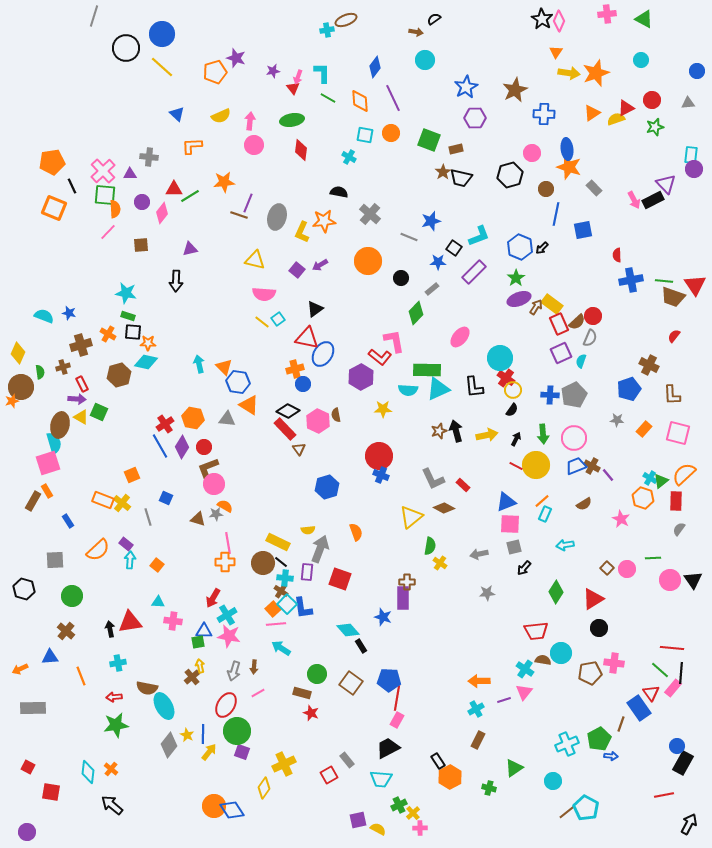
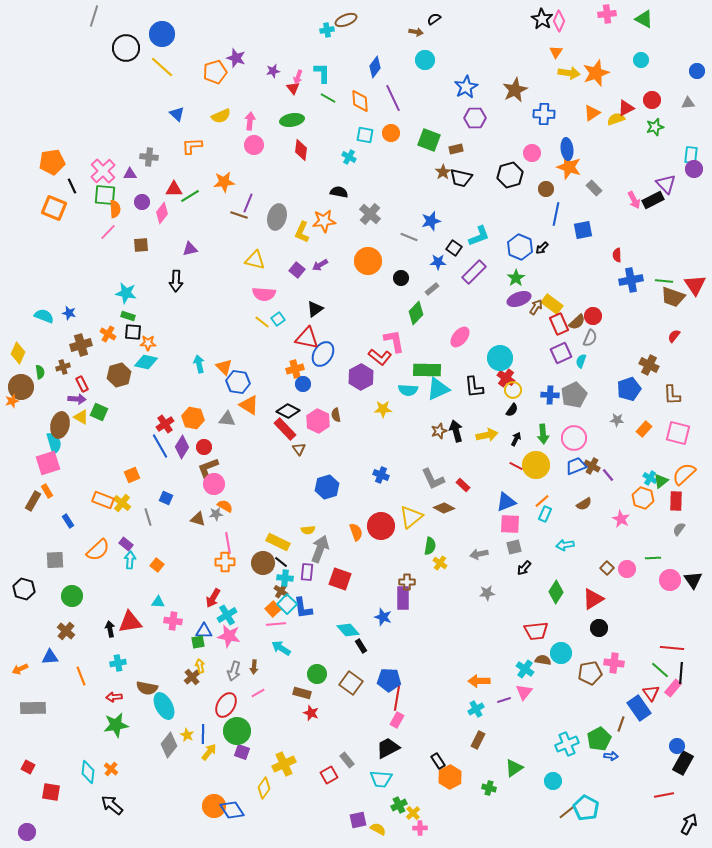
red circle at (379, 456): moved 2 px right, 70 px down
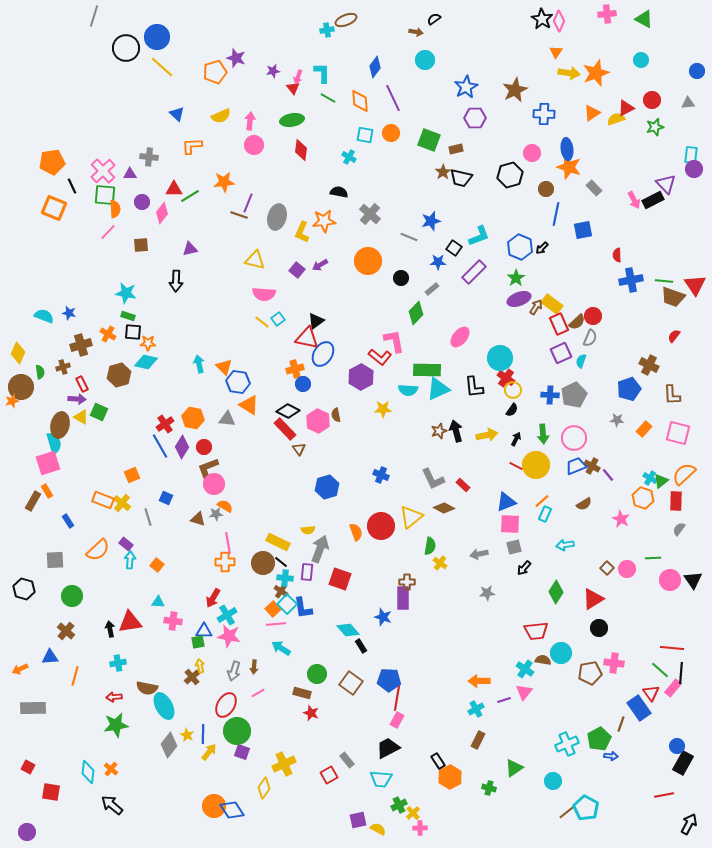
blue circle at (162, 34): moved 5 px left, 3 px down
black triangle at (315, 309): moved 1 px right, 12 px down
orange line at (81, 676): moved 6 px left; rotated 36 degrees clockwise
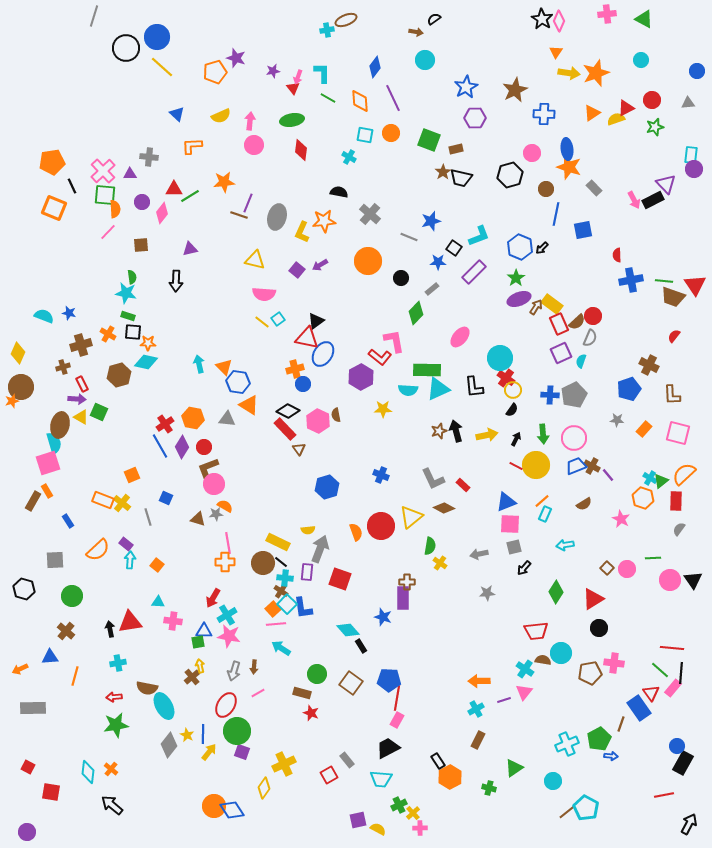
green semicircle at (40, 372): moved 92 px right, 95 px up
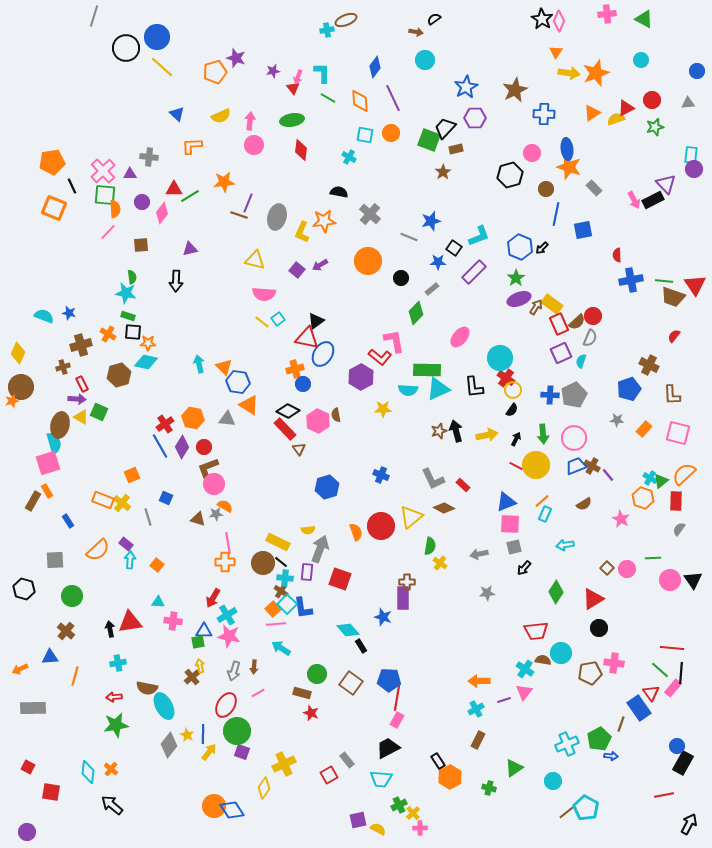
black trapezoid at (461, 178): moved 16 px left, 50 px up; rotated 120 degrees clockwise
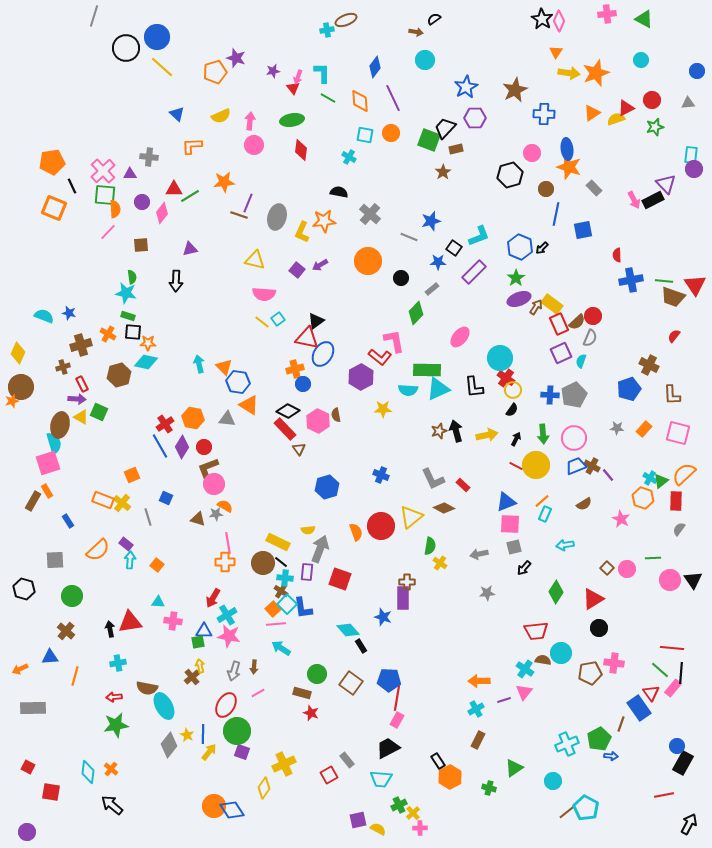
gray star at (617, 420): moved 8 px down
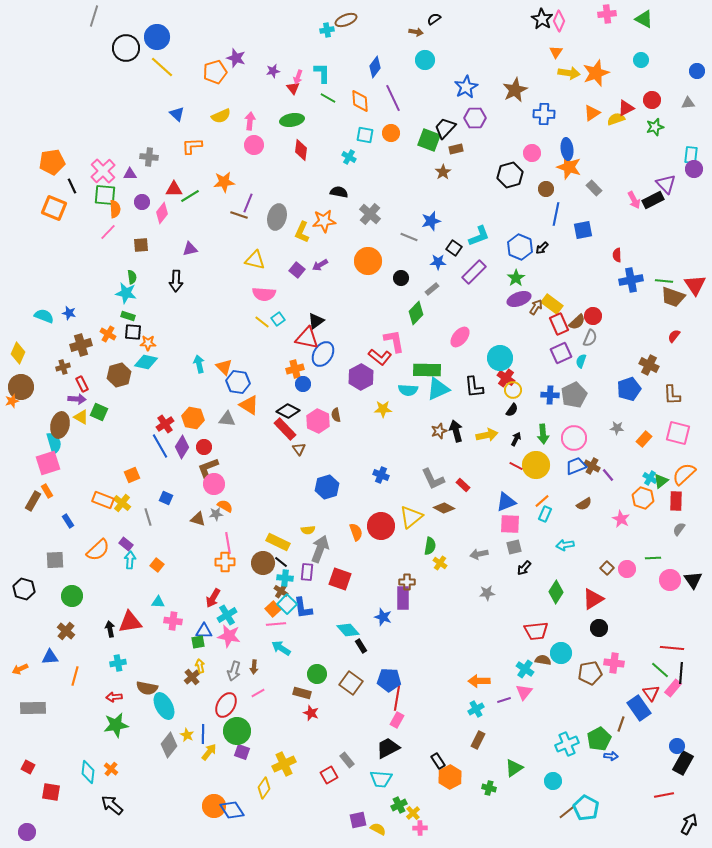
orange rectangle at (644, 429): moved 10 px down
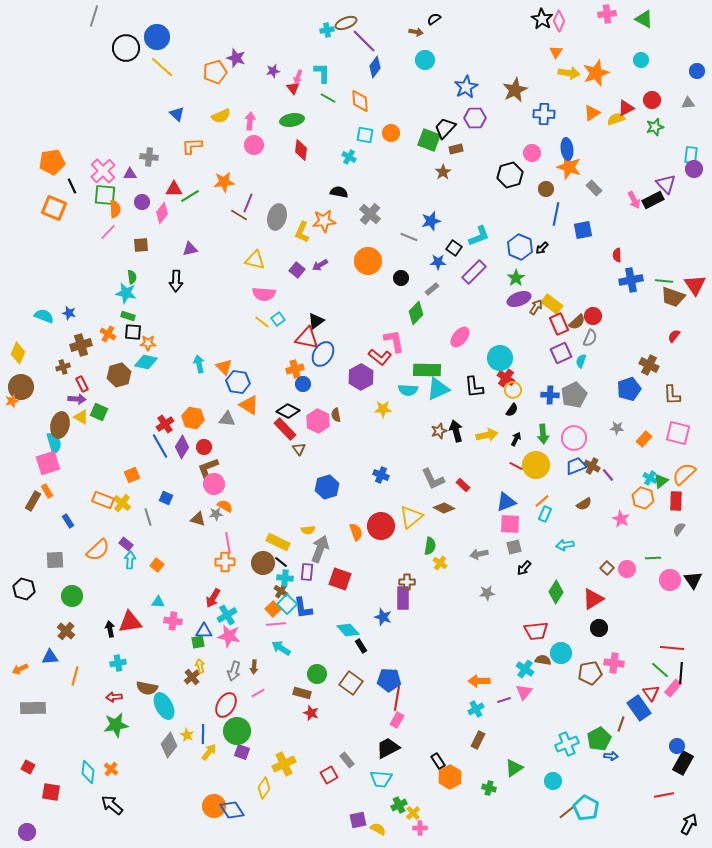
brown ellipse at (346, 20): moved 3 px down
purple line at (393, 98): moved 29 px left, 57 px up; rotated 20 degrees counterclockwise
brown line at (239, 215): rotated 12 degrees clockwise
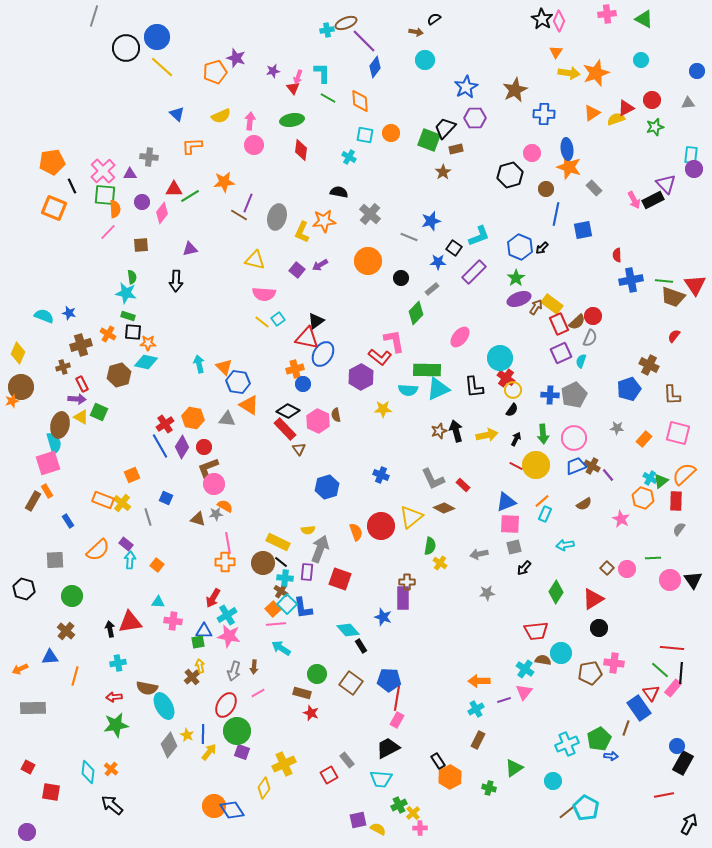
brown line at (621, 724): moved 5 px right, 4 px down
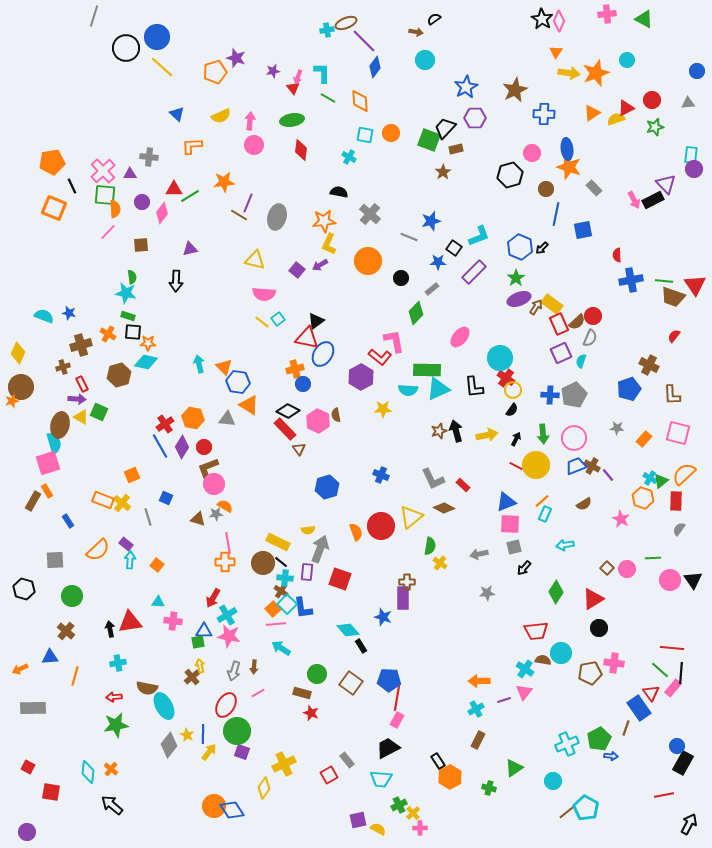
cyan circle at (641, 60): moved 14 px left
yellow L-shape at (302, 232): moved 27 px right, 12 px down
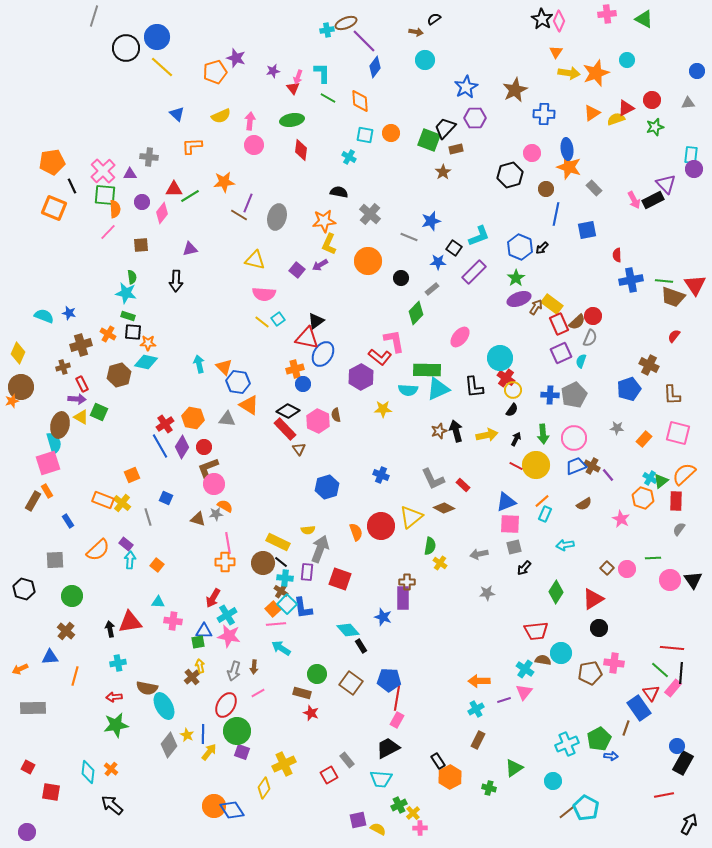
blue square at (583, 230): moved 4 px right
